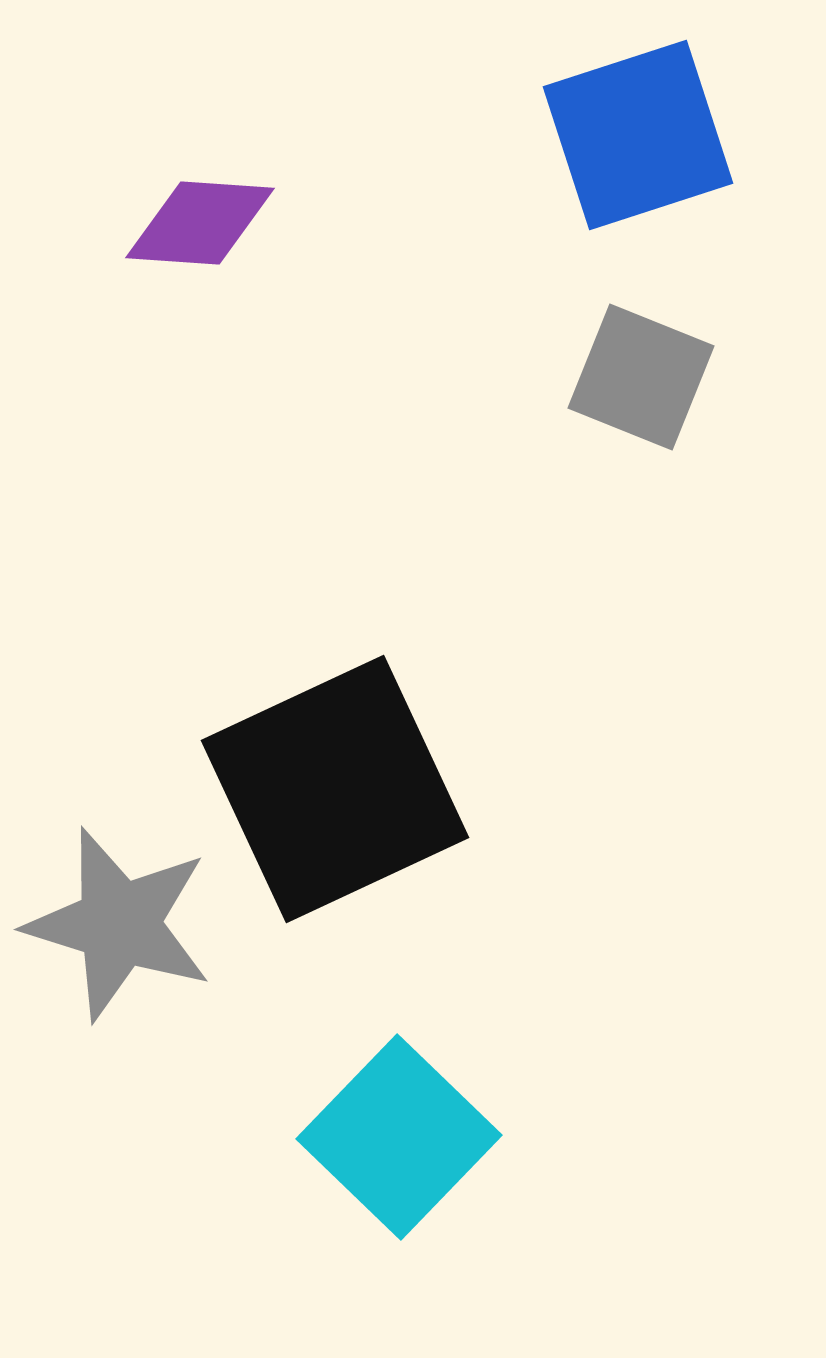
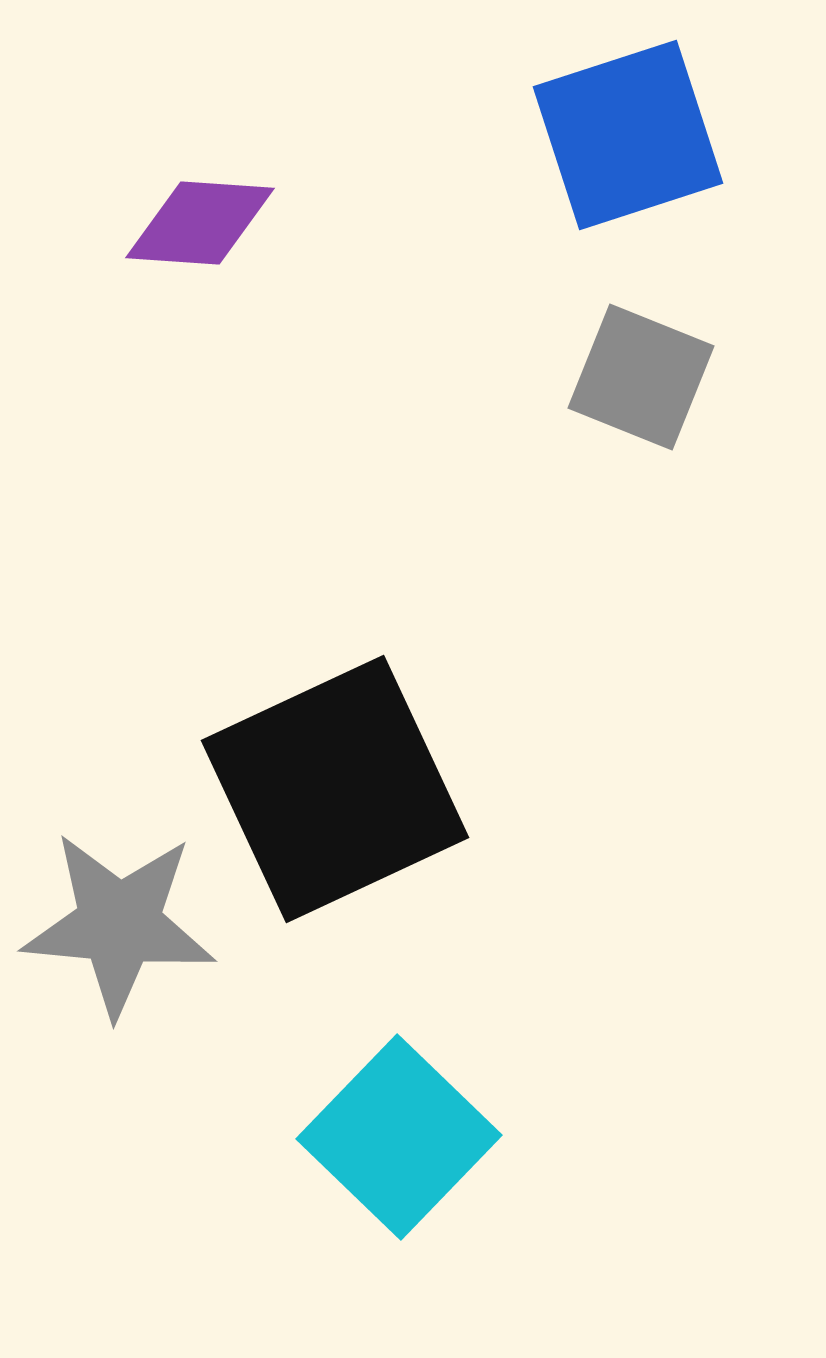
blue square: moved 10 px left
gray star: rotated 12 degrees counterclockwise
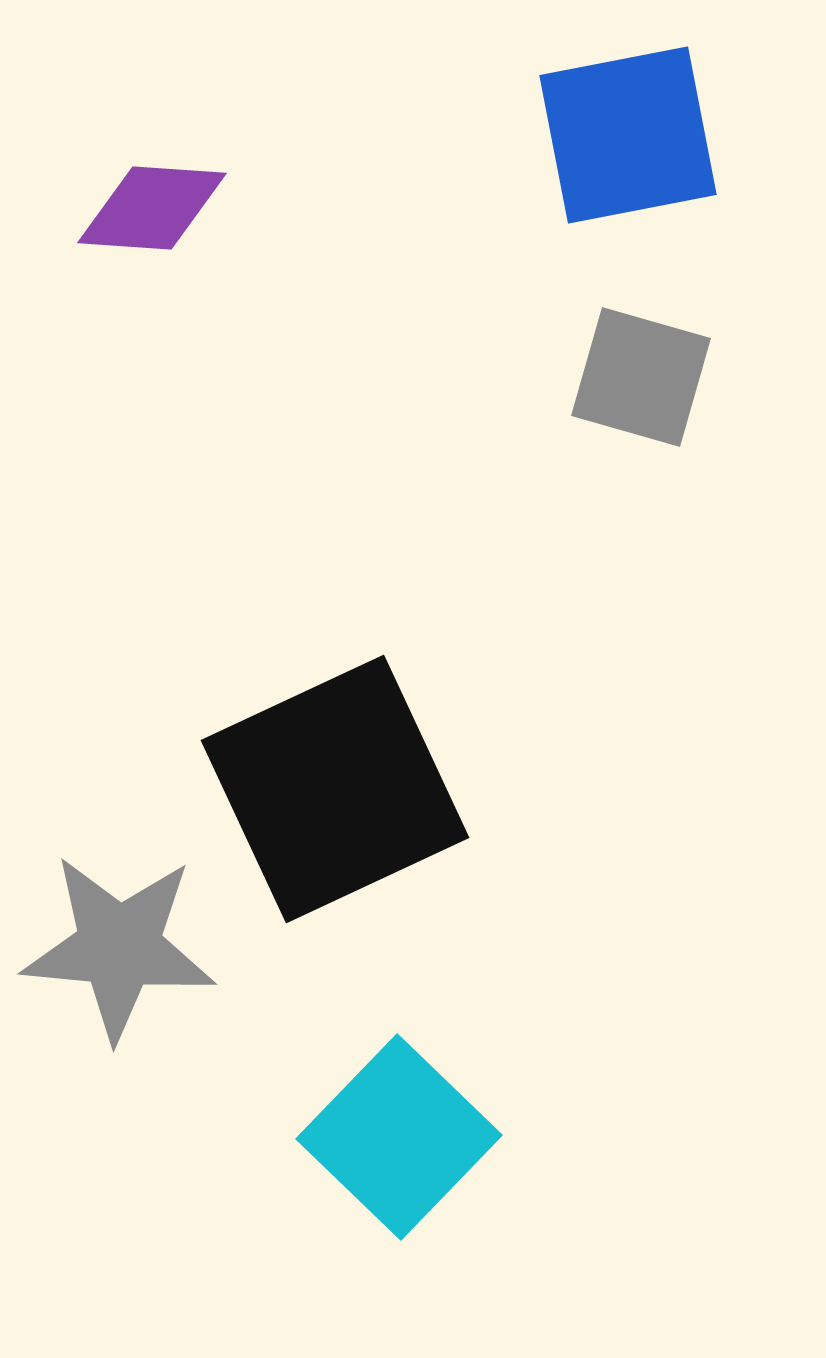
blue square: rotated 7 degrees clockwise
purple diamond: moved 48 px left, 15 px up
gray square: rotated 6 degrees counterclockwise
gray star: moved 23 px down
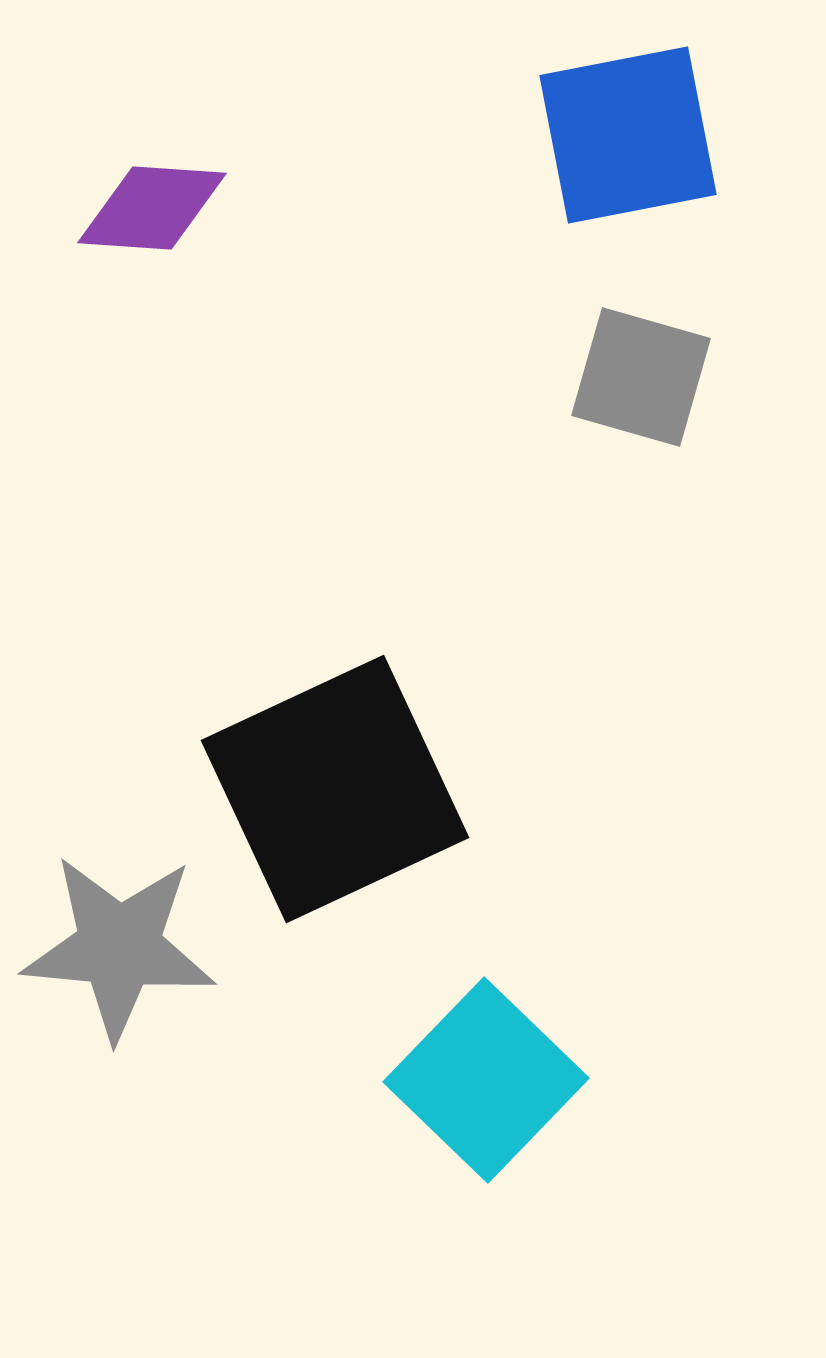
cyan square: moved 87 px right, 57 px up
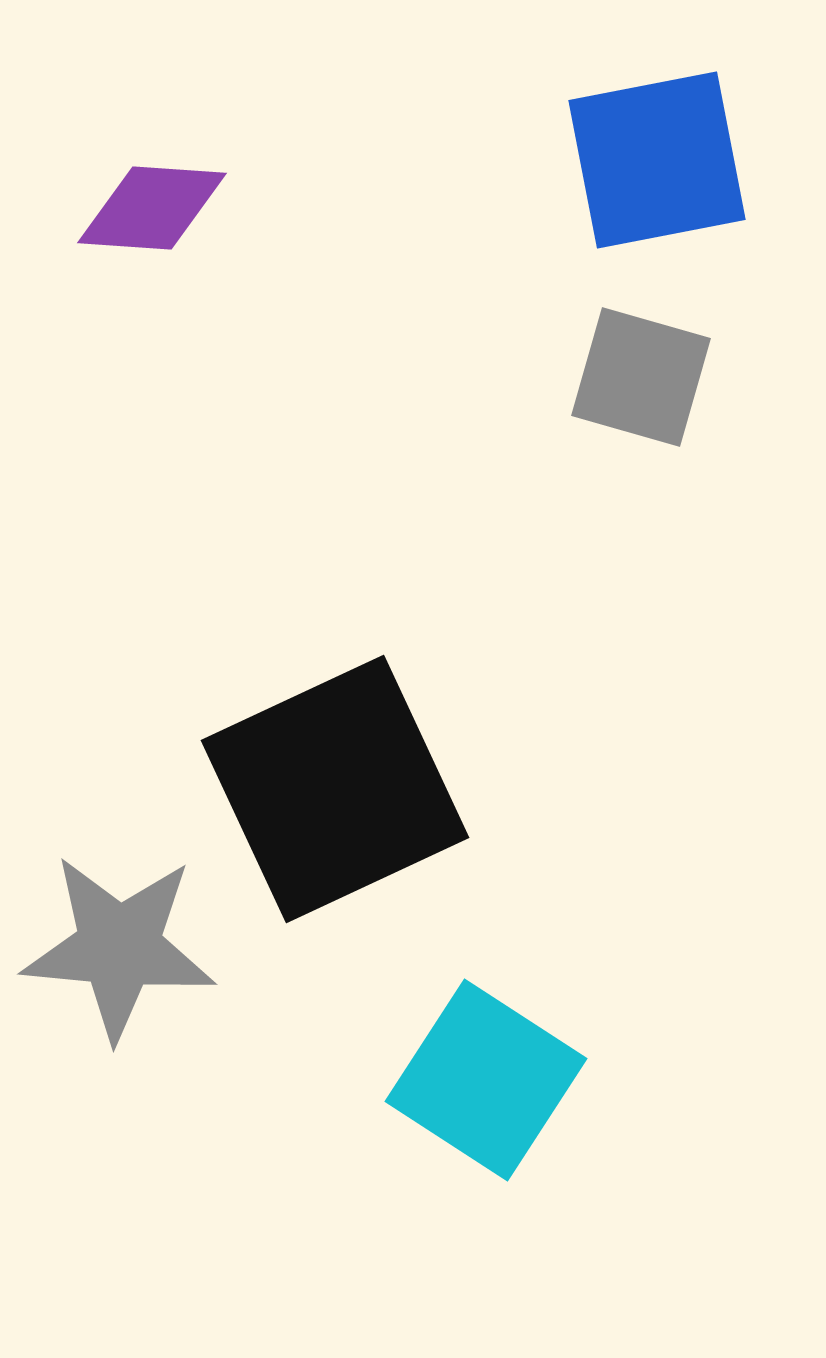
blue square: moved 29 px right, 25 px down
cyan square: rotated 11 degrees counterclockwise
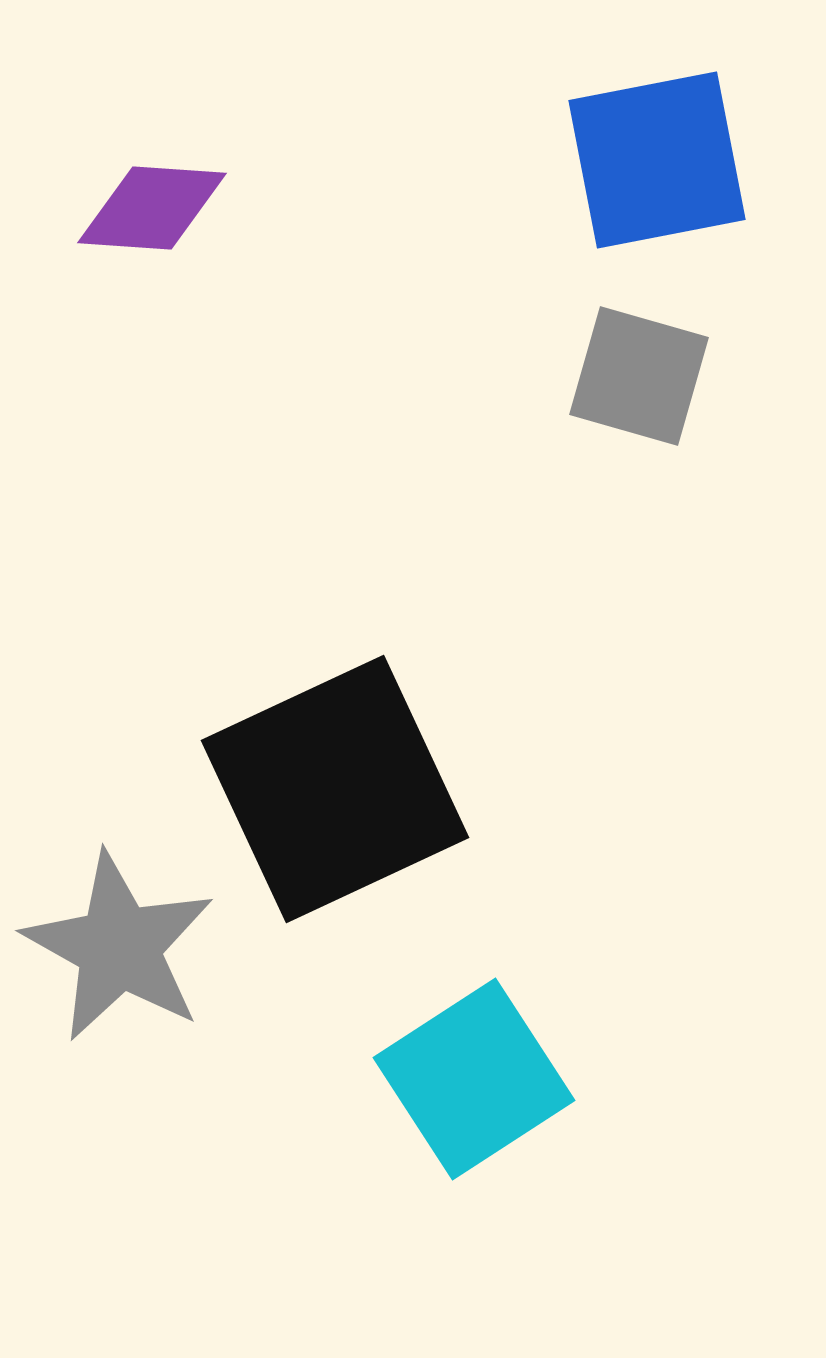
gray square: moved 2 px left, 1 px up
gray star: rotated 24 degrees clockwise
cyan square: moved 12 px left, 1 px up; rotated 24 degrees clockwise
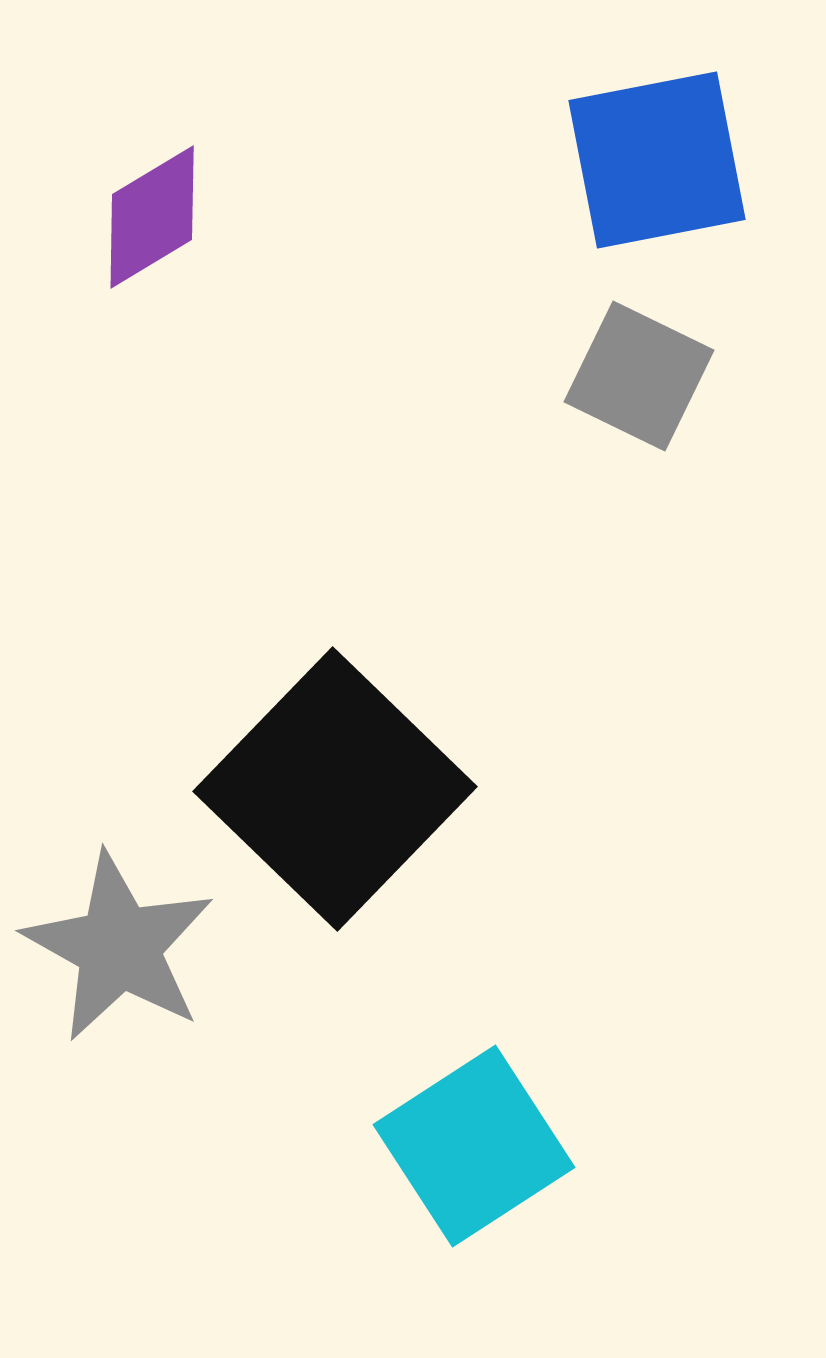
purple diamond: moved 9 px down; rotated 35 degrees counterclockwise
gray square: rotated 10 degrees clockwise
black square: rotated 21 degrees counterclockwise
cyan square: moved 67 px down
